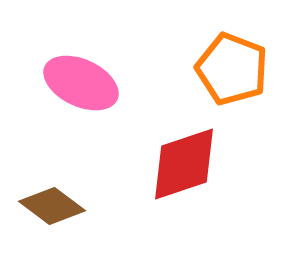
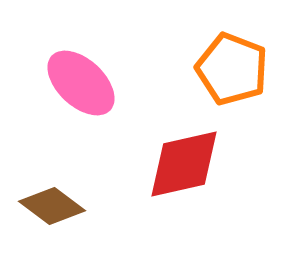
pink ellipse: rotated 18 degrees clockwise
red diamond: rotated 6 degrees clockwise
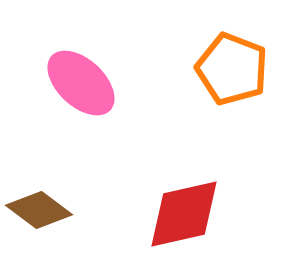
red diamond: moved 50 px down
brown diamond: moved 13 px left, 4 px down
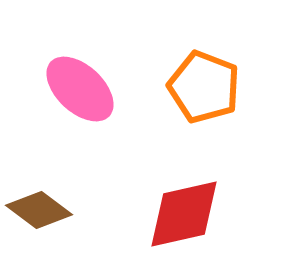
orange pentagon: moved 28 px left, 18 px down
pink ellipse: moved 1 px left, 6 px down
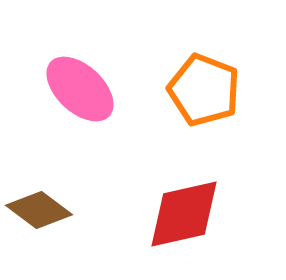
orange pentagon: moved 3 px down
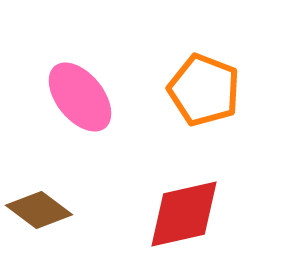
pink ellipse: moved 8 px down; rotated 8 degrees clockwise
